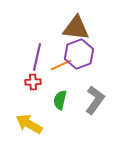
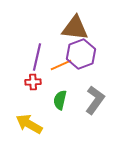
brown triangle: moved 1 px left
purple hexagon: moved 2 px right
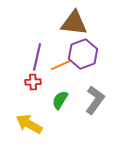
brown triangle: moved 1 px left, 5 px up
purple hexagon: moved 2 px right
green semicircle: rotated 18 degrees clockwise
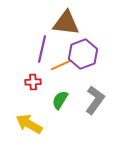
brown triangle: moved 8 px left
purple line: moved 5 px right, 8 px up
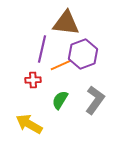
red cross: moved 2 px up
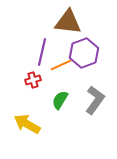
brown triangle: moved 2 px right, 1 px up
purple line: moved 3 px down
purple hexagon: moved 1 px right, 1 px up
red cross: rotated 14 degrees counterclockwise
yellow arrow: moved 2 px left
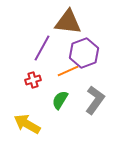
purple line: moved 4 px up; rotated 16 degrees clockwise
orange line: moved 7 px right, 6 px down
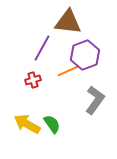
purple hexagon: moved 1 px right, 2 px down
green semicircle: moved 8 px left, 24 px down; rotated 114 degrees clockwise
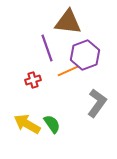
purple line: moved 5 px right; rotated 48 degrees counterclockwise
gray L-shape: moved 2 px right, 3 px down
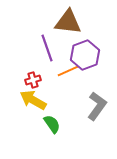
gray L-shape: moved 3 px down
yellow arrow: moved 6 px right, 24 px up
